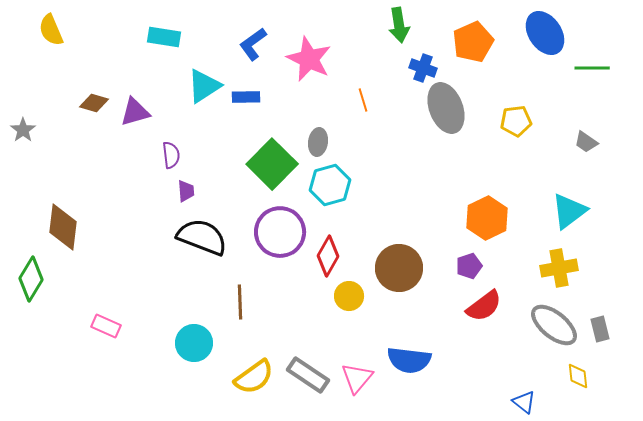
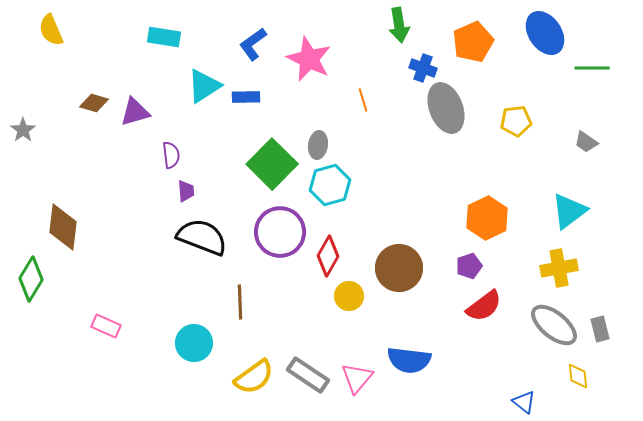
gray ellipse at (318, 142): moved 3 px down
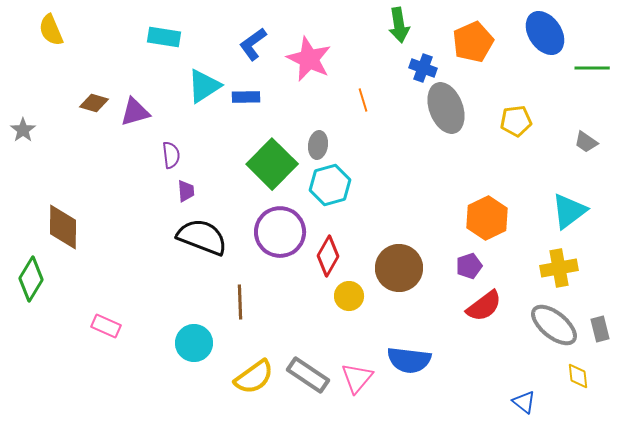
brown diamond at (63, 227): rotated 6 degrees counterclockwise
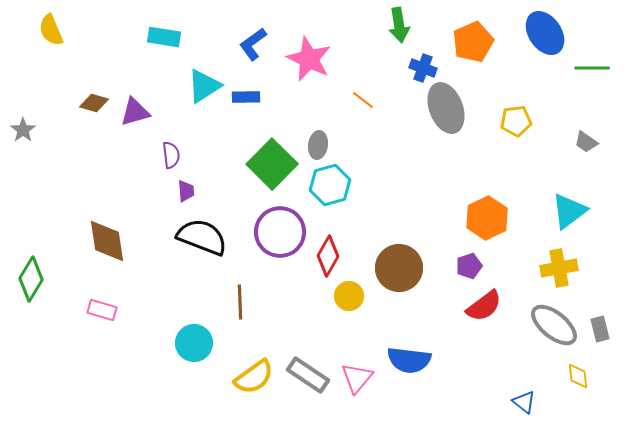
orange line at (363, 100): rotated 35 degrees counterclockwise
brown diamond at (63, 227): moved 44 px right, 14 px down; rotated 9 degrees counterclockwise
pink rectangle at (106, 326): moved 4 px left, 16 px up; rotated 8 degrees counterclockwise
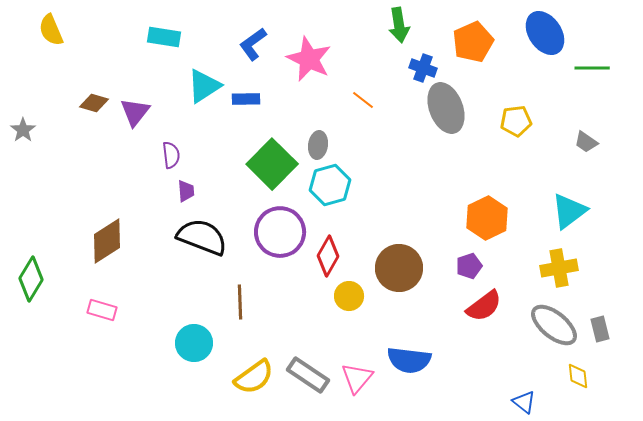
blue rectangle at (246, 97): moved 2 px down
purple triangle at (135, 112): rotated 36 degrees counterclockwise
brown diamond at (107, 241): rotated 66 degrees clockwise
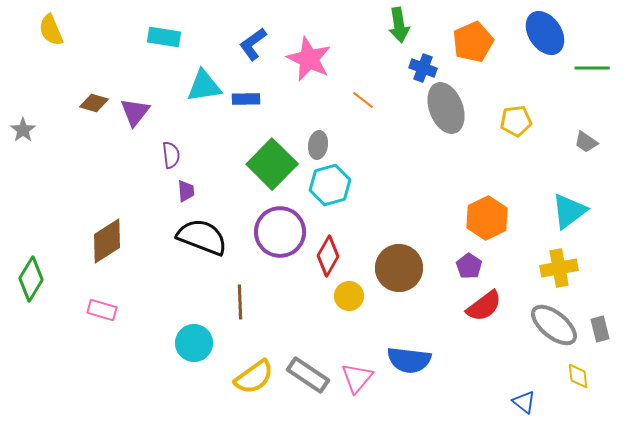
cyan triangle at (204, 86): rotated 24 degrees clockwise
purple pentagon at (469, 266): rotated 20 degrees counterclockwise
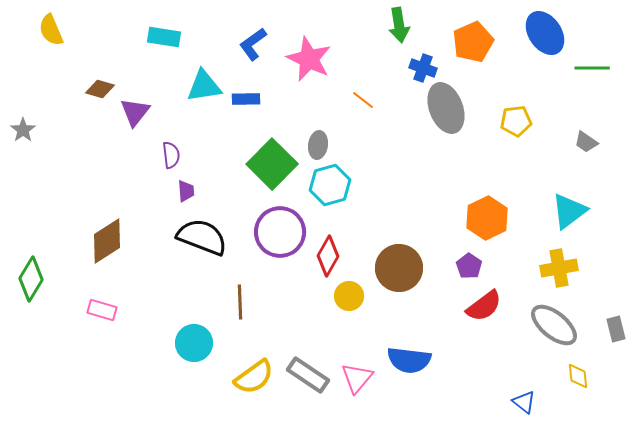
brown diamond at (94, 103): moved 6 px right, 14 px up
gray rectangle at (600, 329): moved 16 px right
